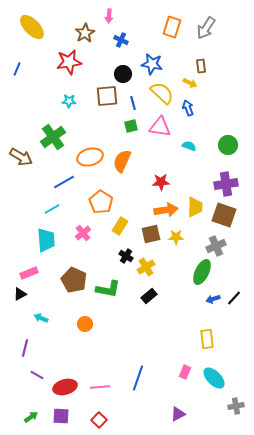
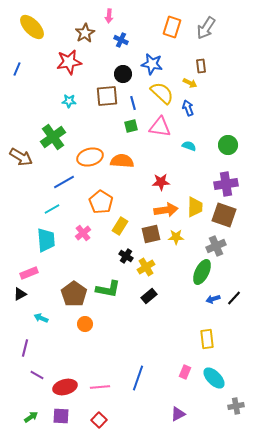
orange semicircle at (122, 161): rotated 70 degrees clockwise
brown pentagon at (74, 280): moved 14 px down; rotated 10 degrees clockwise
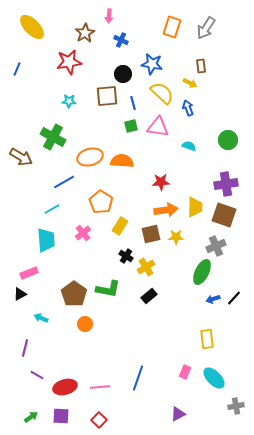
pink triangle at (160, 127): moved 2 px left
green cross at (53, 137): rotated 25 degrees counterclockwise
green circle at (228, 145): moved 5 px up
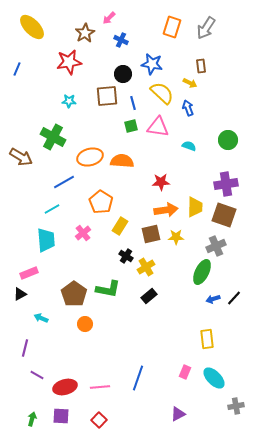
pink arrow at (109, 16): moved 2 px down; rotated 40 degrees clockwise
green arrow at (31, 417): moved 1 px right, 2 px down; rotated 40 degrees counterclockwise
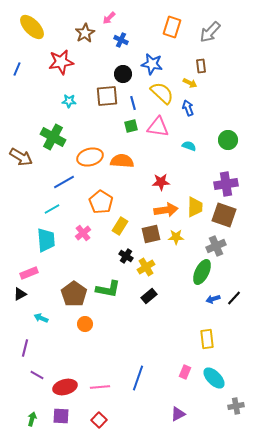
gray arrow at (206, 28): moved 4 px right, 4 px down; rotated 10 degrees clockwise
red star at (69, 62): moved 8 px left
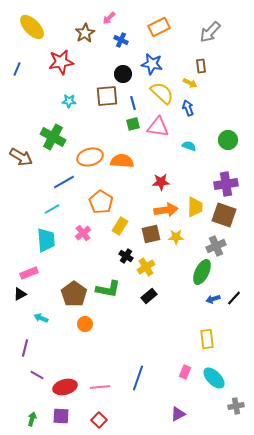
orange rectangle at (172, 27): moved 13 px left; rotated 45 degrees clockwise
green square at (131, 126): moved 2 px right, 2 px up
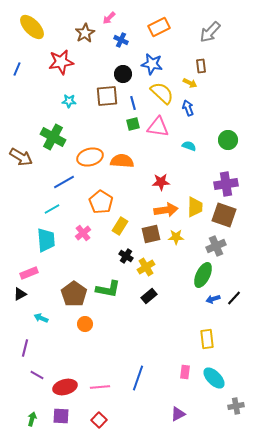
green ellipse at (202, 272): moved 1 px right, 3 px down
pink rectangle at (185, 372): rotated 16 degrees counterclockwise
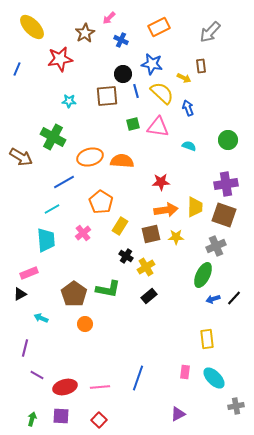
red star at (61, 62): moved 1 px left, 3 px up
yellow arrow at (190, 83): moved 6 px left, 5 px up
blue line at (133, 103): moved 3 px right, 12 px up
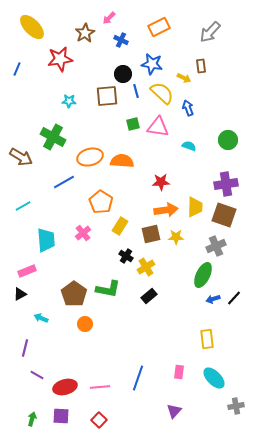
cyan line at (52, 209): moved 29 px left, 3 px up
pink rectangle at (29, 273): moved 2 px left, 2 px up
pink rectangle at (185, 372): moved 6 px left
purple triangle at (178, 414): moved 4 px left, 3 px up; rotated 21 degrees counterclockwise
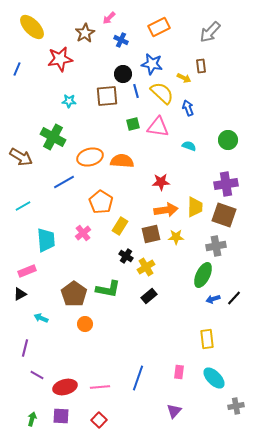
gray cross at (216, 246): rotated 12 degrees clockwise
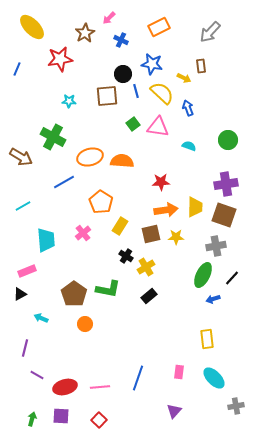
green square at (133, 124): rotated 24 degrees counterclockwise
black line at (234, 298): moved 2 px left, 20 px up
